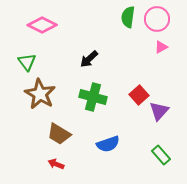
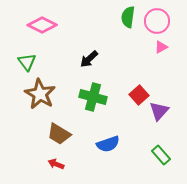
pink circle: moved 2 px down
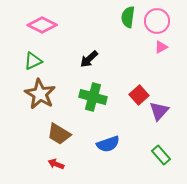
green triangle: moved 6 px right, 1 px up; rotated 42 degrees clockwise
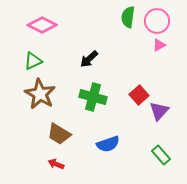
pink triangle: moved 2 px left, 2 px up
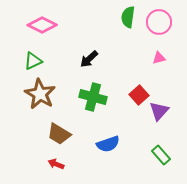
pink circle: moved 2 px right, 1 px down
pink triangle: moved 13 px down; rotated 16 degrees clockwise
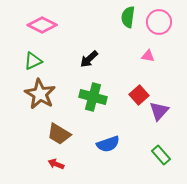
pink triangle: moved 11 px left, 2 px up; rotated 24 degrees clockwise
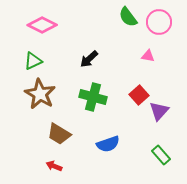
green semicircle: rotated 45 degrees counterclockwise
red arrow: moved 2 px left, 2 px down
